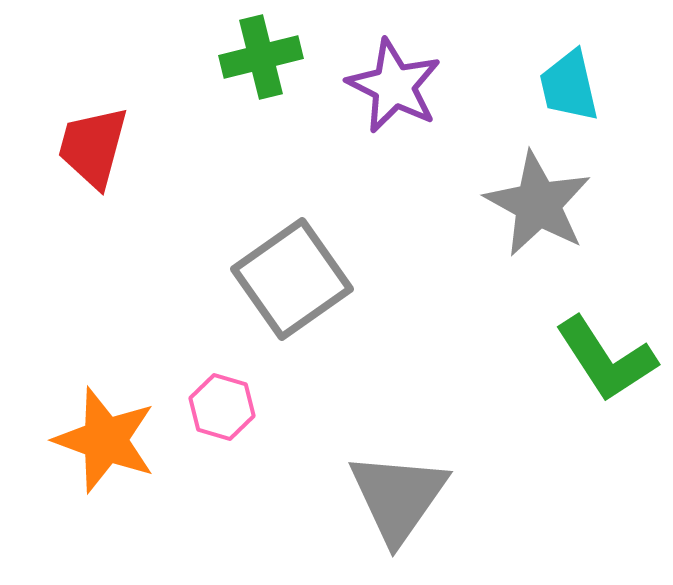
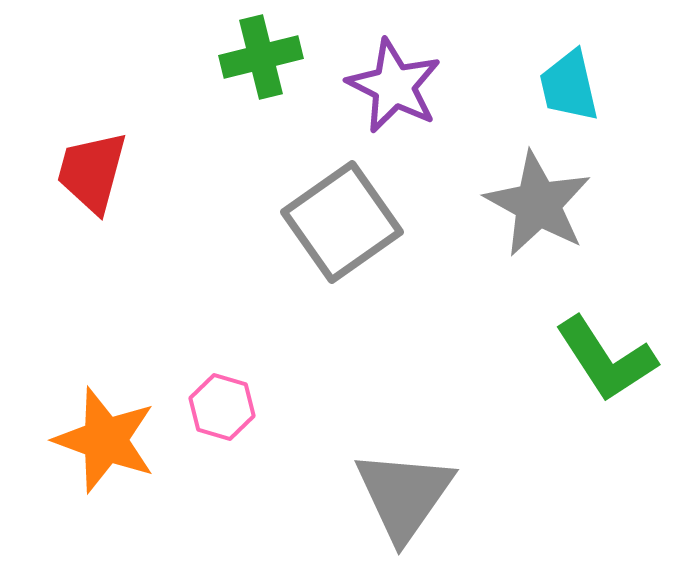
red trapezoid: moved 1 px left, 25 px down
gray square: moved 50 px right, 57 px up
gray triangle: moved 6 px right, 2 px up
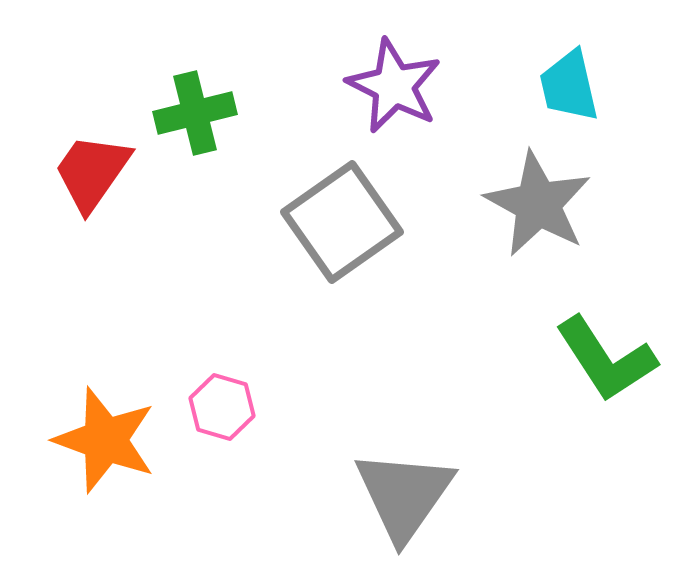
green cross: moved 66 px left, 56 px down
red trapezoid: rotated 20 degrees clockwise
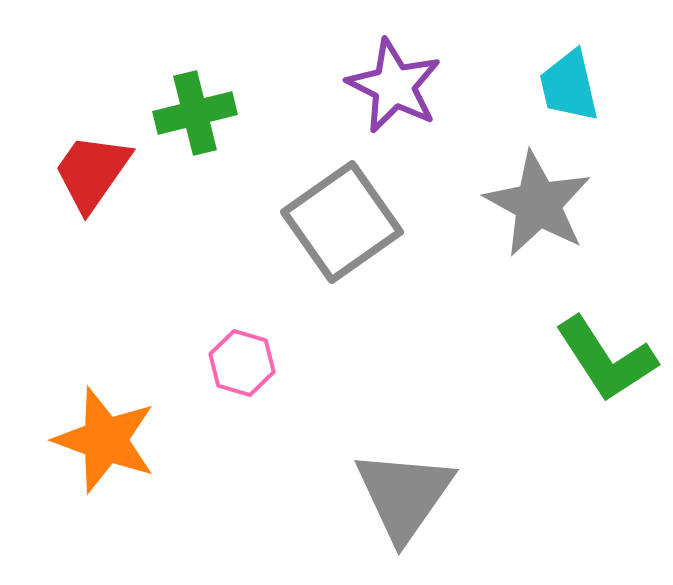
pink hexagon: moved 20 px right, 44 px up
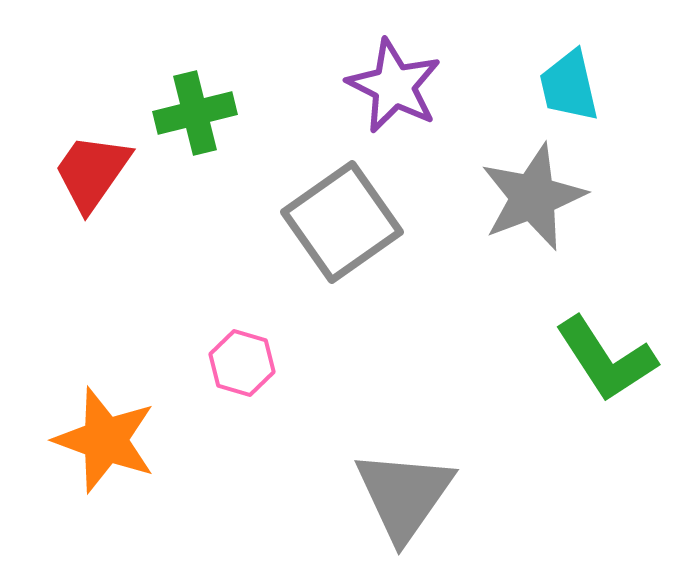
gray star: moved 5 px left, 7 px up; rotated 22 degrees clockwise
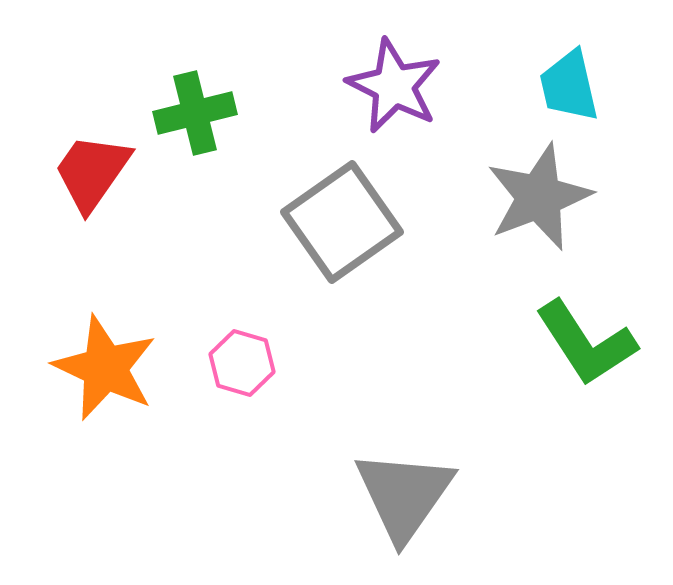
gray star: moved 6 px right
green L-shape: moved 20 px left, 16 px up
orange star: moved 72 px up; rotated 5 degrees clockwise
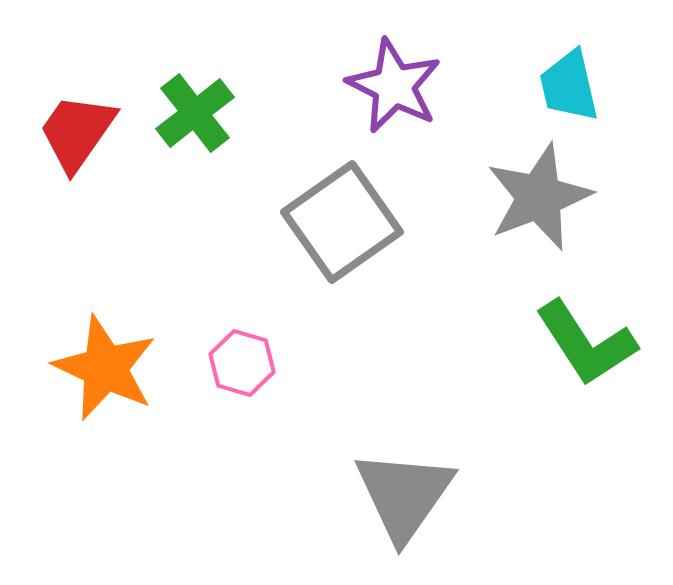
green cross: rotated 24 degrees counterclockwise
red trapezoid: moved 15 px left, 40 px up
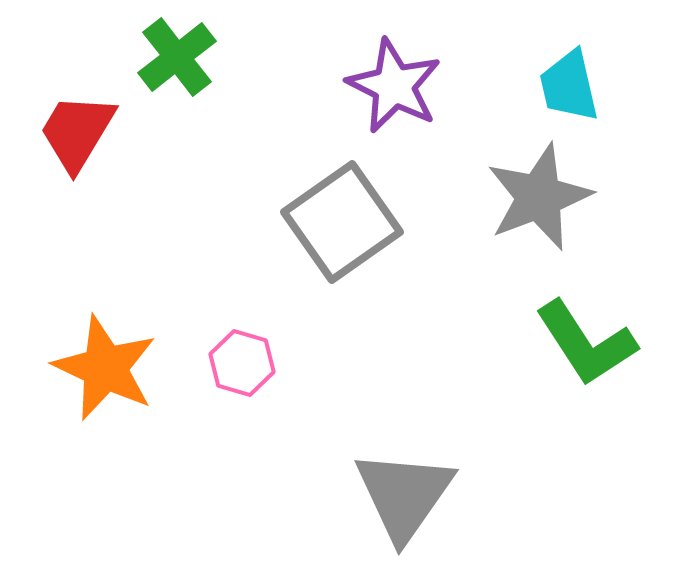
green cross: moved 18 px left, 56 px up
red trapezoid: rotated 4 degrees counterclockwise
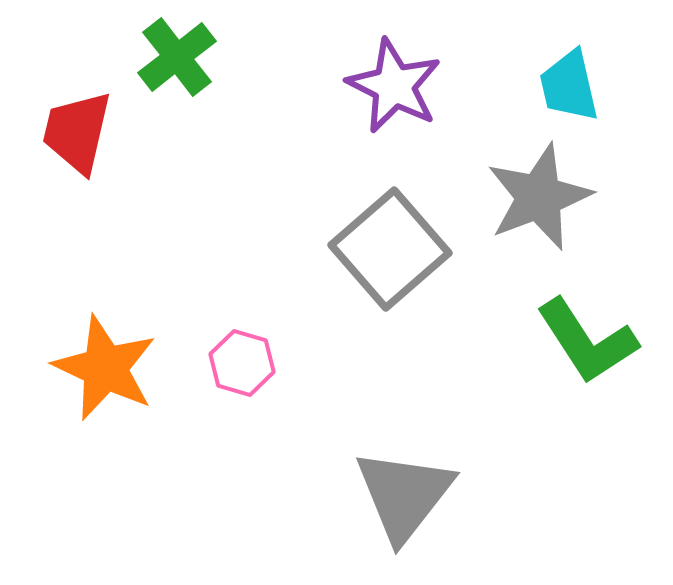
red trapezoid: rotated 18 degrees counterclockwise
gray square: moved 48 px right, 27 px down; rotated 6 degrees counterclockwise
green L-shape: moved 1 px right, 2 px up
gray triangle: rotated 3 degrees clockwise
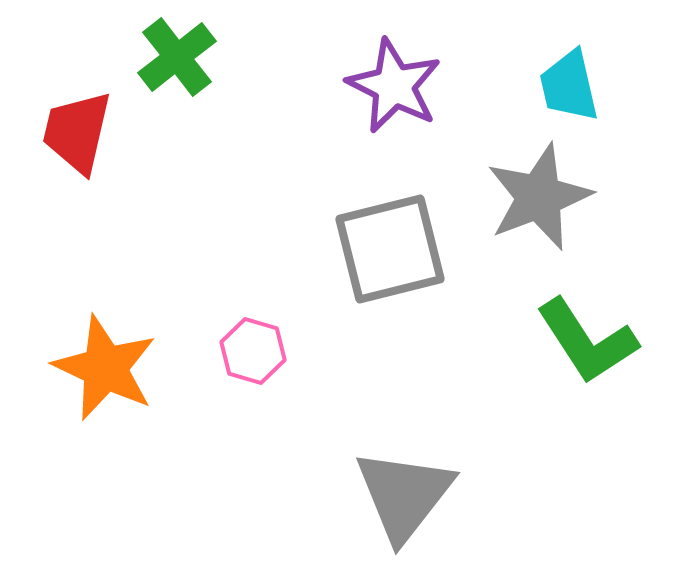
gray square: rotated 27 degrees clockwise
pink hexagon: moved 11 px right, 12 px up
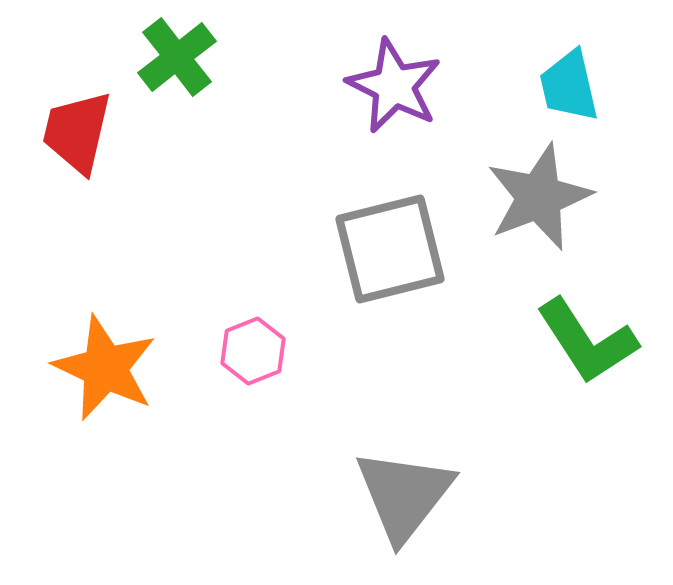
pink hexagon: rotated 22 degrees clockwise
